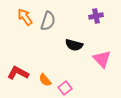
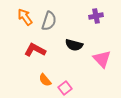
gray semicircle: moved 1 px right
red L-shape: moved 17 px right, 23 px up
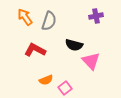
pink triangle: moved 11 px left, 2 px down
orange semicircle: moved 1 px right; rotated 72 degrees counterclockwise
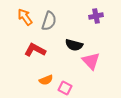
pink square: rotated 24 degrees counterclockwise
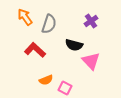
purple cross: moved 5 px left, 5 px down; rotated 24 degrees counterclockwise
gray semicircle: moved 3 px down
red L-shape: rotated 15 degrees clockwise
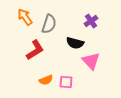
black semicircle: moved 1 px right, 2 px up
red L-shape: rotated 105 degrees clockwise
pink square: moved 1 px right, 6 px up; rotated 24 degrees counterclockwise
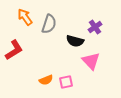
purple cross: moved 4 px right, 6 px down
black semicircle: moved 2 px up
red L-shape: moved 21 px left
pink square: rotated 16 degrees counterclockwise
